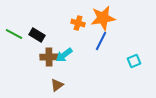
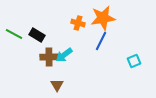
brown triangle: rotated 24 degrees counterclockwise
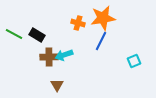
cyan arrow: rotated 18 degrees clockwise
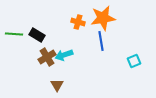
orange cross: moved 1 px up
green line: rotated 24 degrees counterclockwise
blue line: rotated 36 degrees counterclockwise
brown cross: moved 2 px left; rotated 30 degrees counterclockwise
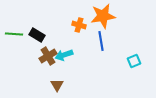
orange star: moved 2 px up
orange cross: moved 1 px right, 3 px down
brown cross: moved 1 px right, 1 px up
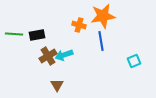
black rectangle: rotated 42 degrees counterclockwise
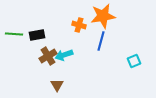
blue line: rotated 24 degrees clockwise
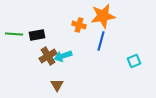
cyan arrow: moved 1 px left, 1 px down
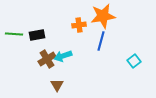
orange cross: rotated 24 degrees counterclockwise
brown cross: moved 1 px left, 3 px down
cyan square: rotated 16 degrees counterclockwise
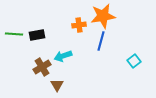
brown cross: moved 5 px left, 8 px down
